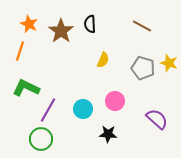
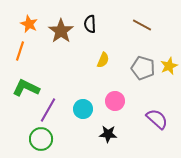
brown line: moved 1 px up
yellow star: moved 3 px down; rotated 30 degrees clockwise
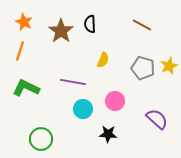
orange star: moved 5 px left, 2 px up
purple line: moved 25 px right, 28 px up; rotated 70 degrees clockwise
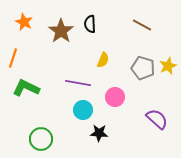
orange line: moved 7 px left, 7 px down
yellow star: moved 1 px left
purple line: moved 5 px right, 1 px down
pink circle: moved 4 px up
cyan circle: moved 1 px down
black star: moved 9 px left, 1 px up
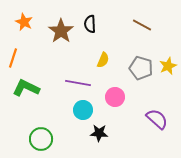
gray pentagon: moved 2 px left
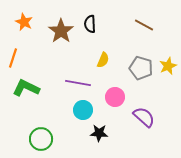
brown line: moved 2 px right
purple semicircle: moved 13 px left, 2 px up
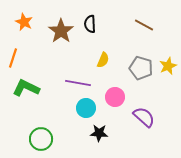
cyan circle: moved 3 px right, 2 px up
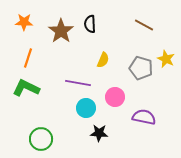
orange star: rotated 24 degrees counterclockwise
orange line: moved 15 px right
yellow star: moved 2 px left, 7 px up; rotated 24 degrees counterclockwise
purple semicircle: rotated 30 degrees counterclockwise
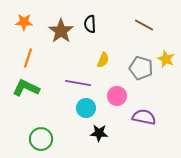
pink circle: moved 2 px right, 1 px up
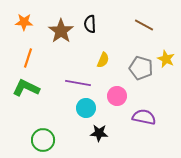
green circle: moved 2 px right, 1 px down
